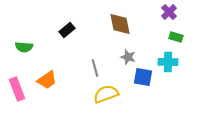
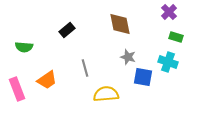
cyan cross: rotated 18 degrees clockwise
gray line: moved 10 px left
yellow semicircle: rotated 15 degrees clockwise
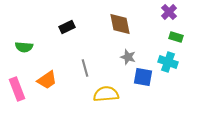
black rectangle: moved 3 px up; rotated 14 degrees clockwise
